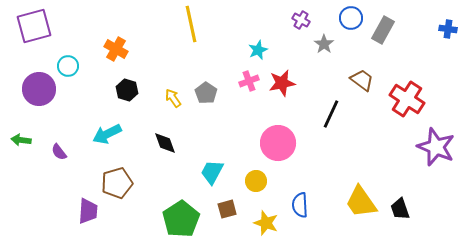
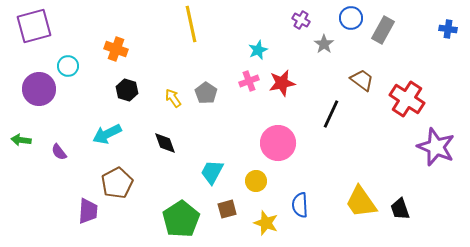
orange cross: rotated 10 degrees counterclockwise
brown pentagon: rotated 12 degrees counterclockwise
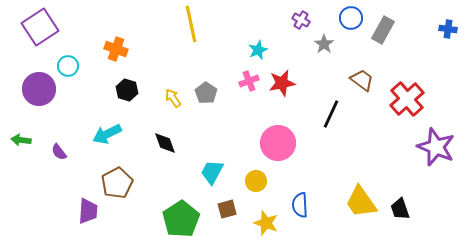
purple square: moved 6 px right, 1 px down; rotated 18 degrees counterclockwise
red cross: rotated 16 degrees clockwise
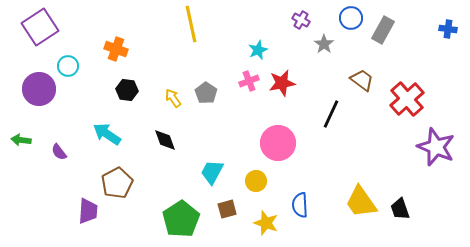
black hexagon: rotated 10 degrees counterclockwise
cyan arrow: rotated 60 degrees clockwise
black diamond: moved 3 px up
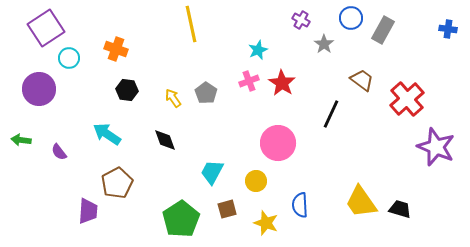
purple square: moved 6 px right, 1 px down
cyan circle: moved 1 px right, 8 px up
red star: rotated 28 degrees counterclockwise
black trapezoid: rotated 125 degrees clockwise
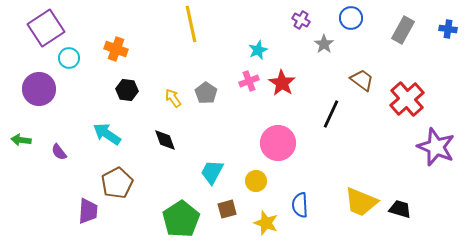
gray rectangle: moved 20 px right
yellow trapezoid: rotated 33 degrees counterclockwise
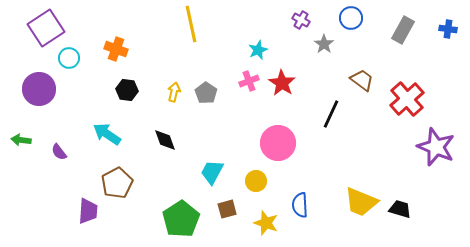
yellow arrow: moved 1 px right, 6 px up; rotated 48 degrees clockwise
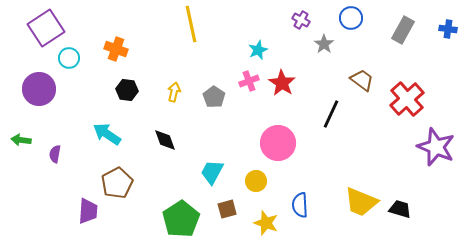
gray pentagon: moved 8 px right, 4 px down
purple semicircle: moved 4 px left, 2 px down; rotated 48 degrees clockwise
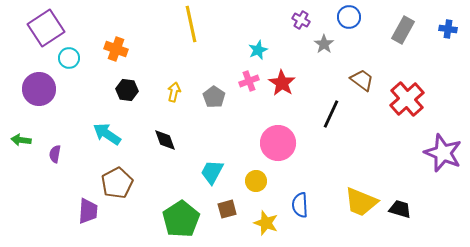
blue circle: moved 2 px left, 1 px up
purple star: moved 7 px right, 6 px down
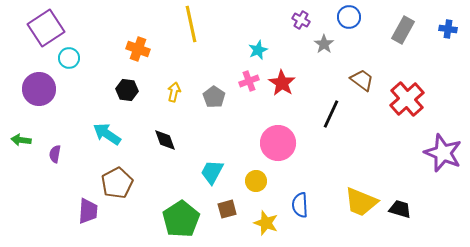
orange cross: moved 22 px right
